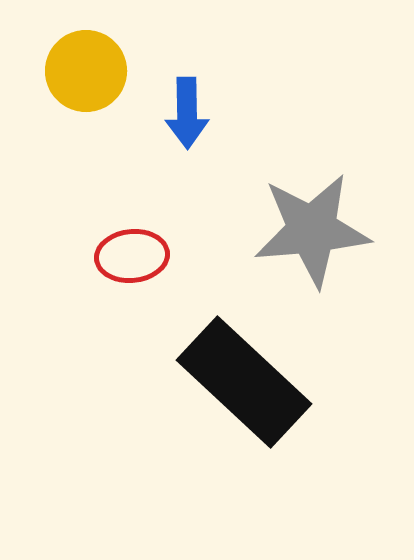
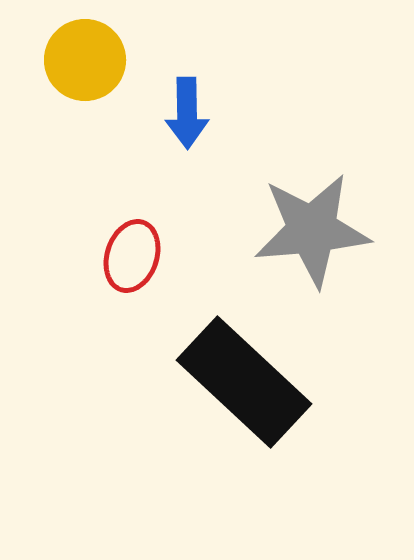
yellow circle: moved 1 px left, 11 px up
red ellipse: rotated 66 degrees counterclockwise
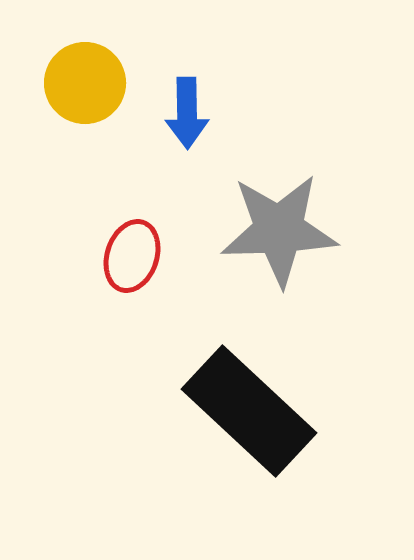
yellow circle: moved 23 px down
gray star: moved 33 px left; rotated 3 degrees clockwise
black rectangle: moved 5 px right, 29 px down
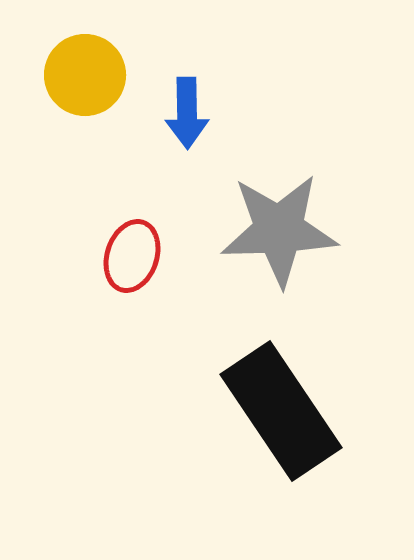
yellow circle: moved 8 px up
black rectangle: moved 32 px right; rotated 13 degrees clockwise
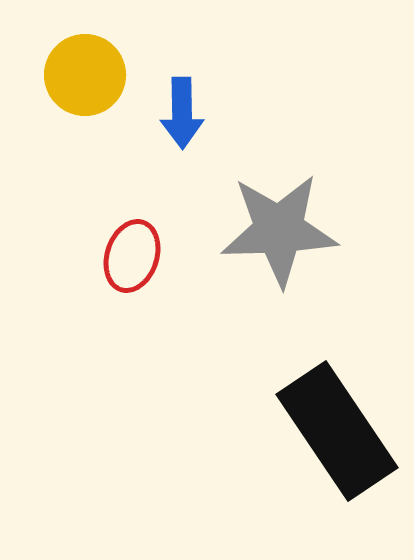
blue arrow: moved 5 px left
black rectangle: moved 56 px right, 20 px down
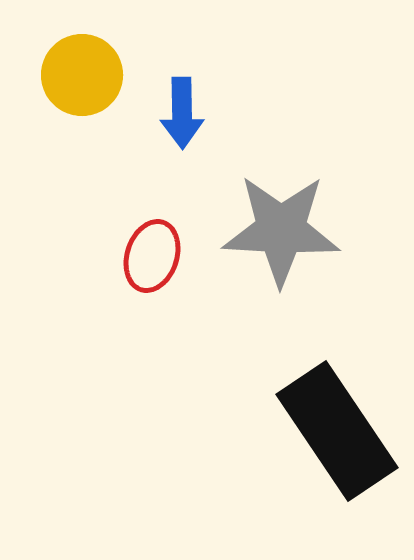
yellow circle: moved 3 px left
gray star: moved 2 px right; rotated 5 degrees clockwise
red ellipse: moved 20 px right
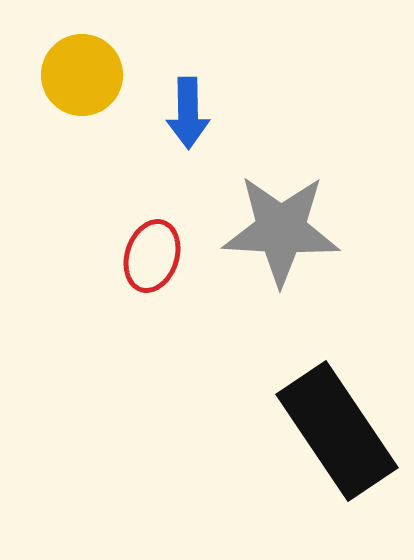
blue arrow: moved 6 px right
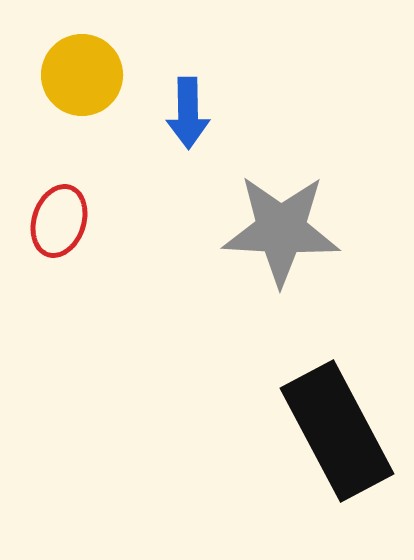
red ellipse: moved 93 px left, 35 px up
black rectangle: rotated 6 degrees clockwise
